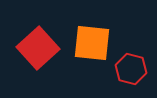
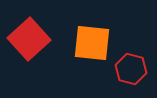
red square: moved 9 px left, 9 px up
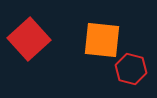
orange square: moved 10 px right, 3 px up
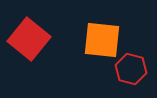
red square: rotated 9 degrees counterclockwise
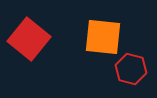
orange square: moved 1 px right, 3 px up
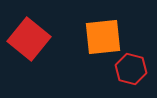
orange square: rotated 12 degrees counterclockwise
